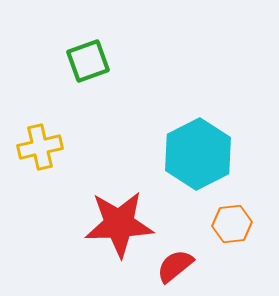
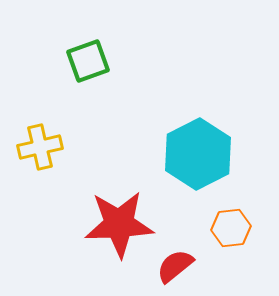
orange hexagon: moved 1 px left, 4 px down
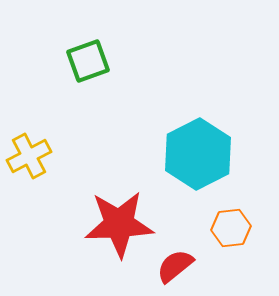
yellow cross: moved 11 px left, 9 px down; rotated 15 degrees counterclockwise
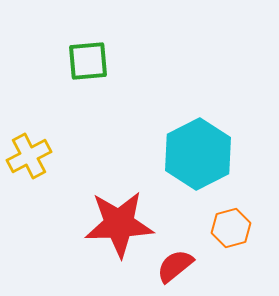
green square: rotated 15 degrees clockwise
orange hexagon: rotated 9 degrees counterclockwise
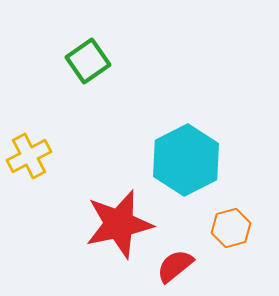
green square: rotated 30 degrees counterclockwise
cyan hexagon: moved 12 px left, 6 px down
red star: rotated 10 degrees counterclockwise
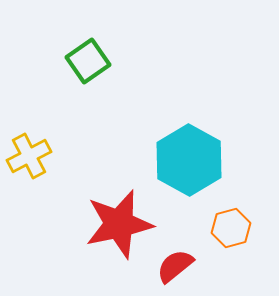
cyan hexagon: moved 3 px right; rotated 4 degrees counterclockwise
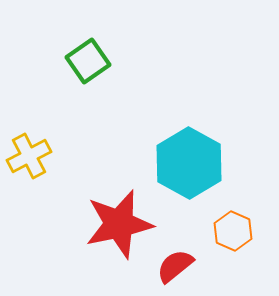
cyan hexagon: moved 3 px down
orange hexagon: moved 2 px right, 3 px down; rotated 21 degrees counterclockwise
